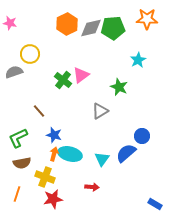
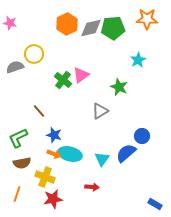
yellow circle: moved 4 px right
gray semicircle: moved 1 px right, 5 px up
orange arrow: rotated 96 degrees clockwise
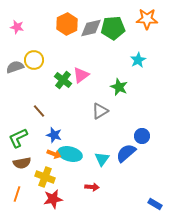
pink star: moved 7 px right, 4 px down
yellow circle: moved 6 px down
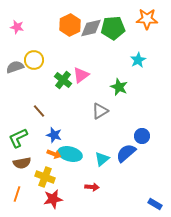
orange hexagon: moved 3 px right, 1 px down
cyan triangle: rotated 14 degrees clockwise
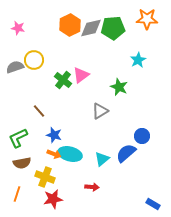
pink star: moved 1 px right, 1 px down
blue rectangle: moved 2 px left
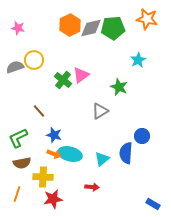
orange star: rotated 10 degrees clockwise
blue semicircle: rotated 45 degrees counterclockwise
yellow cross: moved 2 px left; rotated 18 degrees counterclockwise
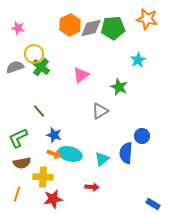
yellow circle: moved 6 px up
green cross: moved 22 px left, 13 px up
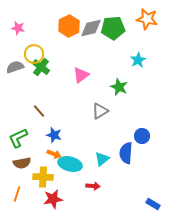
orange hexagon: moved 1 px left, 1 px down
cyan ellipse: moved 10 px down
red arrow: moved 1 px right, 1 px up
